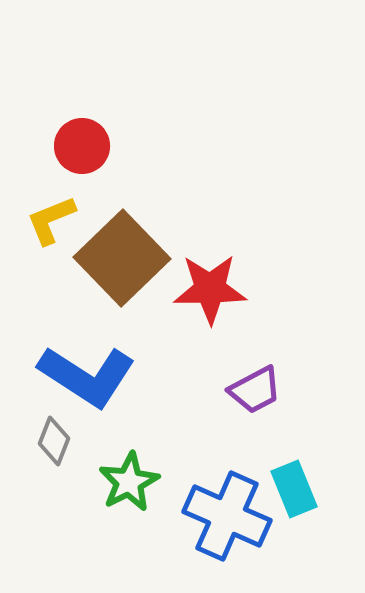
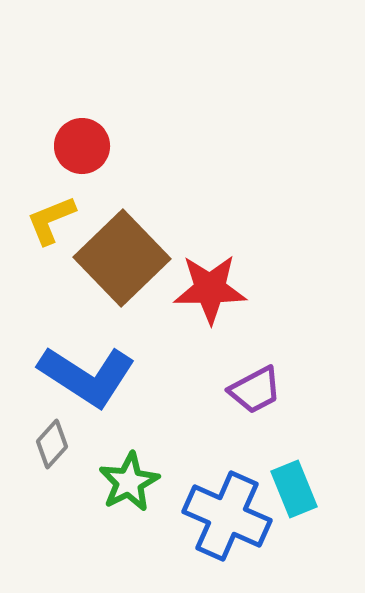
gray diamond: moved 2 px left, 3 px down; rotated 21 degrees clockwise
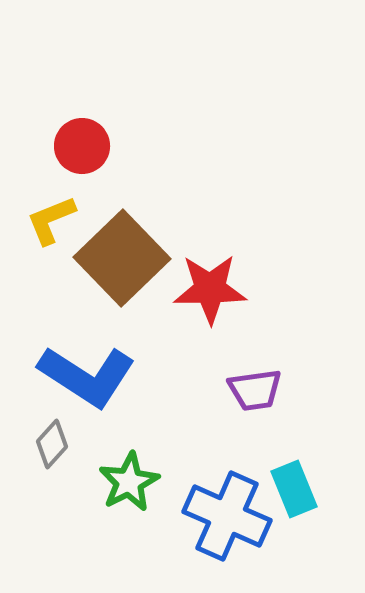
purple trapezoid: rotated 20 degrees clockwise
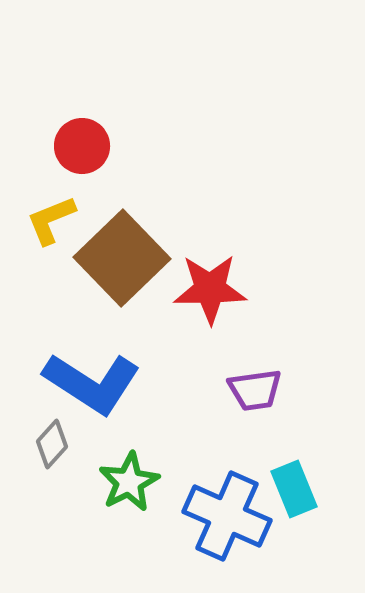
blue L-shape: moved 5 px right, 7 px down
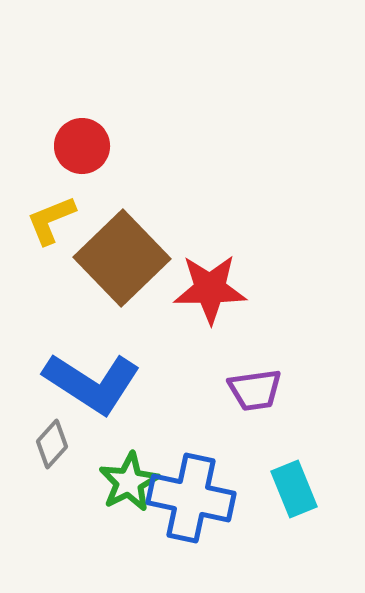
blue cross: moved 36 px left, 18 px up; rotated 12 degrees counterclockwise
